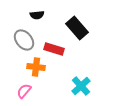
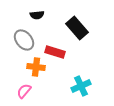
red rectangle: moved 1 px right, 3 px down
cyan cross: rotated 18 degrees clockwise
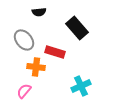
black semicircle: moved 2 px right, 3 px up
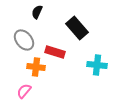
black semicircle: moved 2 px left; rotated 120 degrees clockwise
cyan cross: moved 16 px right, 21 px up; rotated 30 degrees clockwise
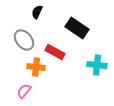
black rectangle: rotated 15 degrees counterclockwise
red rectangle: rotated 12 degrees clockwise
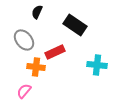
black rectangle: moved 2 px left, 3 px up
red rectangle: rotated 54 degrees counterclockwise
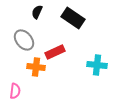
black rectangle: moved 2 px left, 7 px up
pink semicircle: moved 9 px left; rotated 147 degrees clockwise
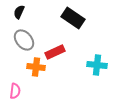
black semicircle: moved 18 px left
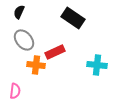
orange cross: moved 2 px up
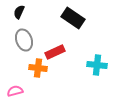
gray ellipse: rotated 20 degrees clockwise
orange cross: moved 2 px right, 3 px down
pink semicircle: rotated 112 degrees counterclockwise
